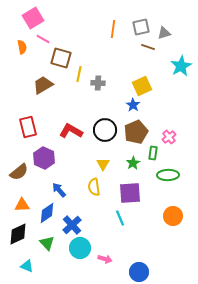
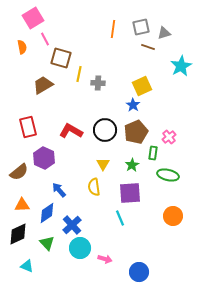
pink line: moved 2 px right; rotated 32 degrees clockwise
green star: moved 1 px left, 2 px down
green ellipse: rotated 15 degrees clockwise
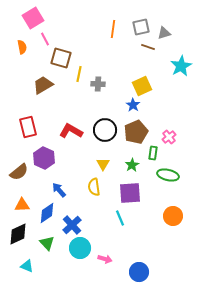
gray cross: moved 1 px down
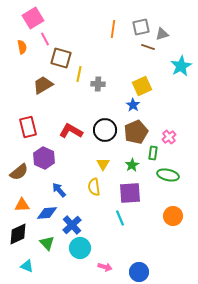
gray triangle: moved 2 px left, 1 px down
blue diamond: rotated 30 degrees clockwise
pink arrow: moved 8 px down
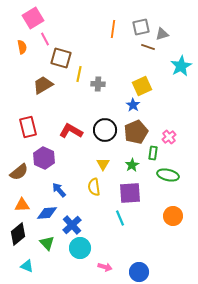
black diamond: rotated 15 degrees counterclockwise
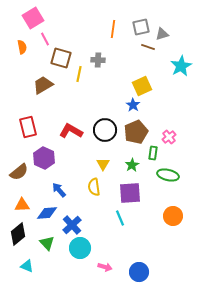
gray cross: moved 24 px up
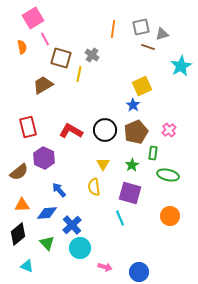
gray cross: moved 6 px left, 5 px up; rotated 32 degrees clockwise
pink cross: moved 7 px up
purple square: rotated 20 degrees clockwise
orange circle: moved 3 px left
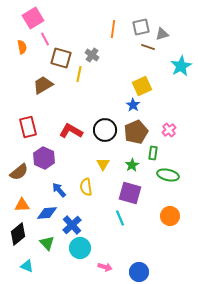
yellow semicircle: moved 8 px left
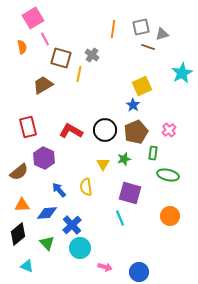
cyan star: moved 1 px right, 7 px down
green star: moved 8 px left, 6 px up; rotated 16 degrees clockwise
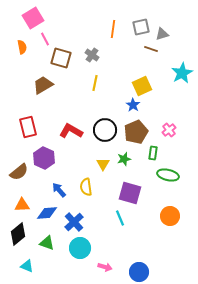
brown line: moved 3 px right, 2 px down
yellow line: moved 16 px right, 9 px down
blue cross: moved 2 px right, 3 px up
green triangle: rotated 28 degrees counterclockwise
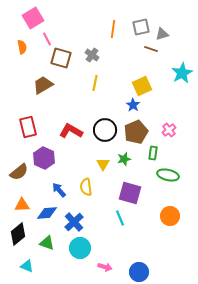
pink line: moved 2 px right
